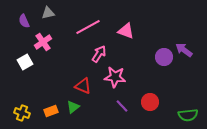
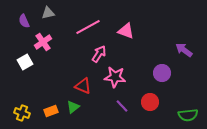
purple circle: moved 2 px left, 16 px down
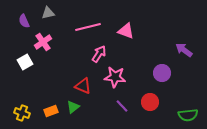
pink line: rotated 15 degrees clockwise
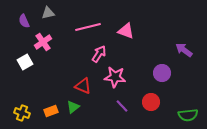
red circle: moved 1 px right
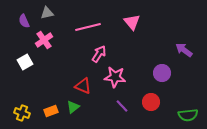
gray triangle: moved 1 px left
pink triangle: moved 6 px right, 9 px up; rotated 30 degrees clockwise
pink cross: moved 1 px right, 2 px up
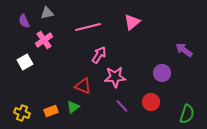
pink triangle: rotated 30 degrees clockwise
pink arrow: moved 1 px down
pink star: rotated 10 degrees counterclockwise
green semicircle: moved 1 px left, 1 px up; rotated 66 degrees counterclockwise
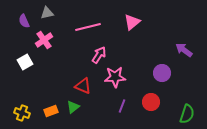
purple line: rotated 64 degrees clockwise
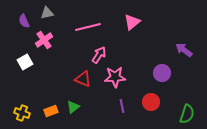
red triangle: moved 7 px up
purple line: rotated 32 degrees counterclockwise
